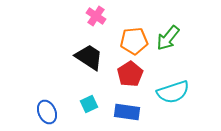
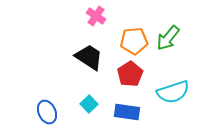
cyan square: rotated 18 degrees counterclockwise
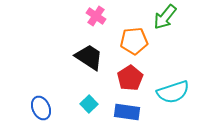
green arrow: moved 3 px left, 21 px up
red pentagon: moved 4 px down
blue ellipse: moved 6 px left, 4 px up
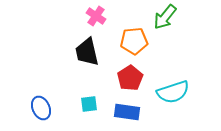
black trapezoid: moved 2 px left, 5 px up; rotated 136 degrees counterclockwise
cyan square: rotated 36 degrees clockwise
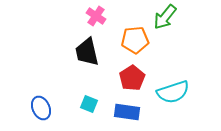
orange pentagon: moved 1 px right, 1 px up
red pentagon: moved 2 px right
cyan square: rotated 30 degrees clockwise
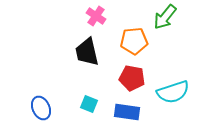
orange pentagon: moved 1 px left, 1 px down
red pentagon: rotated 30 degrees counterclockwise
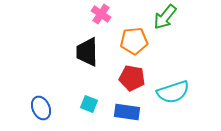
pink cross: moved 5 px right, 2 px up
black trapezoid: rotated 12 degrees clockwise
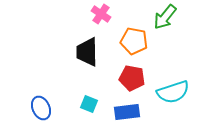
orange pentagon: rotated 16 degrees clockwise
blue rectangle: rotated 15 degrees counterclockwise
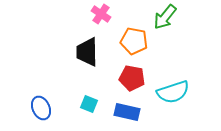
blue rectangle: rotated 20 degrees clockwise
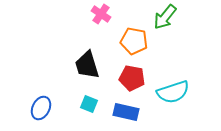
black trapezoid: moved 13 px down; rotated 16 degrees counterclockwise
blue ellipse: rotated 50 degrees clockwise
blue rectangle: moved 1 px left
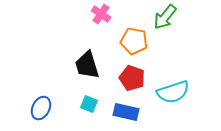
red pentagon: rotated 10 degrees clockwise
